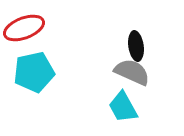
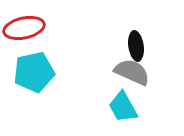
red ellipse: rotated 9 degrees clockwise
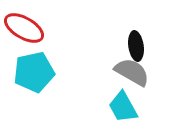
red ellipse: rotated 42 degrees clockwise
gray semicircle: rotated 6 degrees clockwise
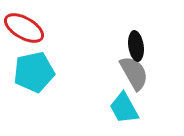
gray semicircle: moved 2 px right, 1 px down; rotated 30 degrees clockwise
cyan trapezoid: moved 1 px right, 1 px down
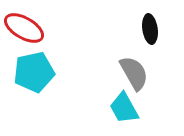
black ellipse: moved 14 px right, 17 px up
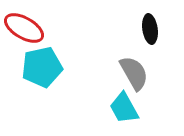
cyan pentagon: moved 8 px right, 5 px up
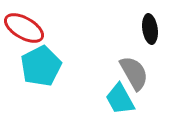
cyan pentagon: moved 1 px left, 1 px up; rotated 15 degrees counterclockwise
cyan trapezoid: moved 4 px left, 9 px up
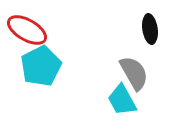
red ellipse: moved 3 px right, 2 px down
cyan trapezoid: moved 2 px right, 1 px down
